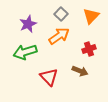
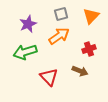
gray square: rotated 32 degrees clockwise
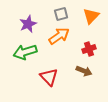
brown arrow: moved 4 px right
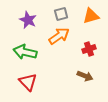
orange triangle: rotated 30 degrees clockwise
purple star: moved 4 px up; rotated 24 degrees counterclockwise
green arrow: rotated 30 degrees clockwise
brown arrow: moved 1 px right, 5 px down
red triangle: moved 21 px left, 5 px down
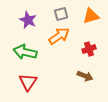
red triangle: rotated 18 degrees clockwise
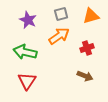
red cross: moved 2 px left, 1 px up
red triangle: moved 1 px left, 1 px up
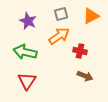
orange triangle: rotated 12 degrees counterclockwise
purple star: moved 1 px down
red cross: moved 7 px left, 3 px down; rotated 32 degrees clockwise
